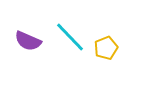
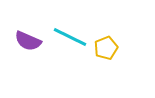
cyan line: rotated 20 degrees counterclockwise
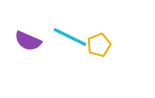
yellow pentagon: moved 7 px left, 3 px up
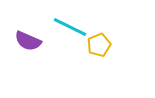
cyan line: moved 10 px up
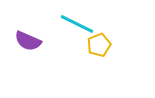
cyan line: moved 7 px right, 3 px up
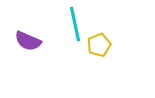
cyan line: moved 2 px left; rotated 52 degrees clockwise
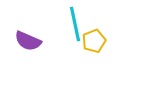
yellow pentagon: moved 5 px left, 4 px up
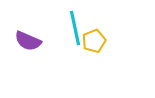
cyan line: moved 4 px down
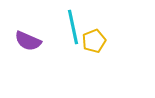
cyan line: moved 2 px left, 1 px up
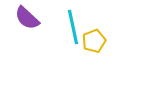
purple semicircle: moved 1 px left, 23 px up; rotated 20 degrees clockwise
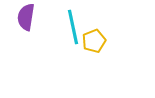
purple semicircle: moved 1 px left, 1 px up; rotated 56 degrees clockwise
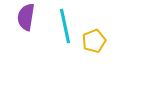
cyan line: moved 8 px left, 1 px up
